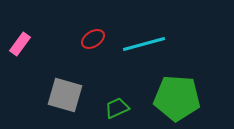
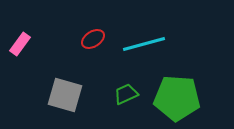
green trapezoid: moved 9 px right, 14 px up
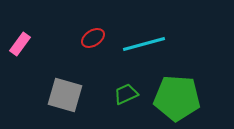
red ellipse: moved 1 px up
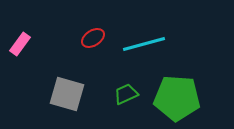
gray square: moved 2 px right, 1 px up
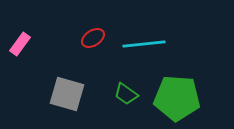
cyan line: rotated 9 degrees clockwise
green trapezoid: rotated 120 degrees counterclockwise
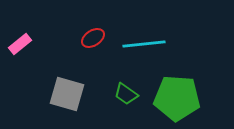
pink rectangle: rotated 15 degrees clockwise
